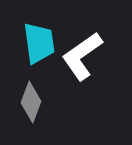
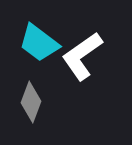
cyan trapezoid: rotated 135 degrees clockwise
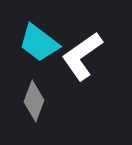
gray diamond: moved 3 px right, 1 px up
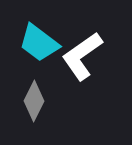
gray diamond: rotated 6 degrees clockwise
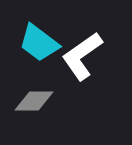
gray diamond: rotated 63 degrees clockwise
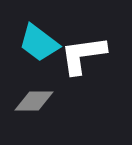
white L-shape: moved 1 px right, 1 px up; rotated 27 degrees clockwise
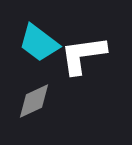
gray diamond: rotated 24 degrees counterclockwise
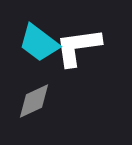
white L-shape: moved 5 px left, 8 px up
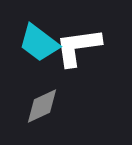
gray diamond: moved 8 px right, 5 px down
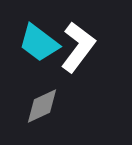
white L-shape: rotated 135 degrees clockwise
